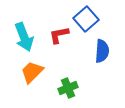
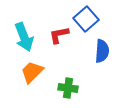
green cross: rotated 30 degrees clockwise
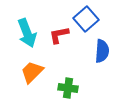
cyan arrow: moved 3 px right, 4 px up
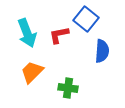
blue square: rotated 10 degrees counterclockwise
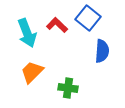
blue square: moved 2 px right, 1 px up
red L-shape: moved 2 px left, 10 px up; rotated 55 degrees clockwise
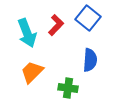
red L-shape: moved 1 px left; rotated 90 degrees clockwise
blue semicircle: moved 12 px left, 9 px down
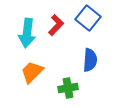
cyan arrow: rotated 28 degrees clockwise
green cross: rotated 18 degrees counterclockwise
